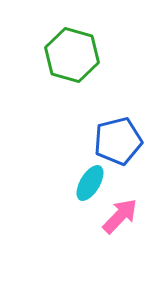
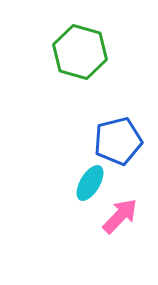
green hexagon: moved 8 px right, 3 px up
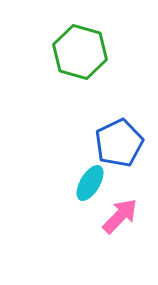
blue pentagon: moved 1 px right, 2 px down; rotated 12 degrees counterclockwise
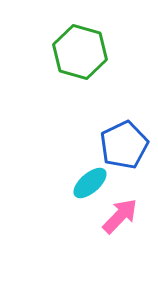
blue pentagon: moved 5 px right, 2 px down
cyan ellipse: rotated 18 degrees clockwise
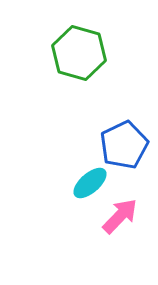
green hexagon: moved 1 px left, 1 px down
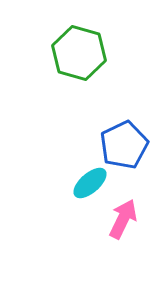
pink arrow: moved 3 px right, 3 px down; rotated 18 degrees counterclockwise
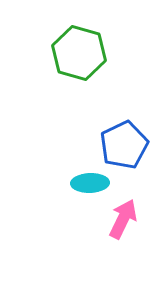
cyan ellipse: rotated 39 degrees clockwise
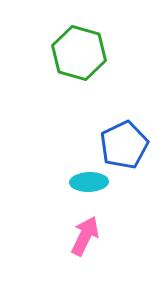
cyan ellipse: moved 1 px left, 1 px up
pink arrow: moved 38 px left, 17 px down
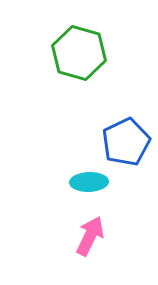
blue pentagon: moved 2 px right, 3 px up
pink arrow: moved 5 px right
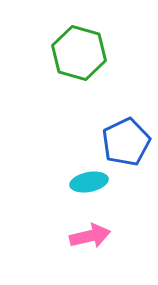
cyan ellipse: rotated 9 degrees counterclockwise
pink arrow: rotated 51 degrees clockwise
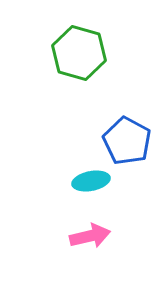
blue pentagon: moved 1 px right, 1 px up; rotated 18 degrees counterclockwise
cyan ellipse: moved 2 px right, 1 px up
